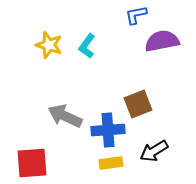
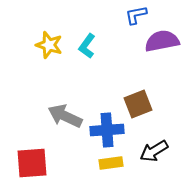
blue cross: moved 1 px left
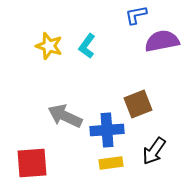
yellow star: moved 1 px down
black arrow: rotated 24 degrees counterclockwise
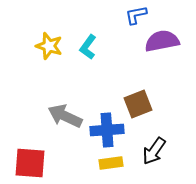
cyan L-shape: moved 1 px right, 1 px down
red square: moved 2 px left; rotated 8 degrees clockwise
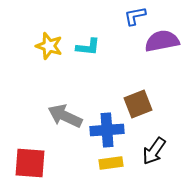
blue L-shape: moved 1 px left, 1 px down
cyan L-shape: rotated 120 degrees counterclockwise
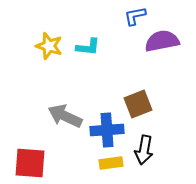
black arrow: moved 10 px left, 1 px up; rotated 24 degrees counterclockwise
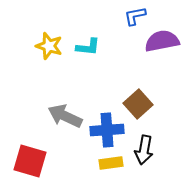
brown square: rotated 20 degrees counterclockwise
red square: moved 2 px up; rotated 12 degrees clockwise
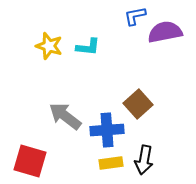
purple semicircle: moved 3 px right, 9 px up
gray arrow: rotated 12 degrees clockwise
black arrow: moved 10 px down
